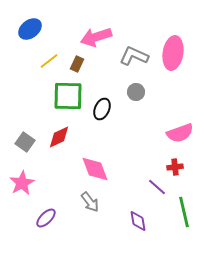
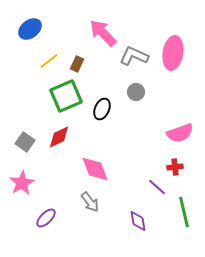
pink arrow: moved 7 px right, 4 px up; rotated 64 degrees clockwise
green square: moved 2 px left; rotated 24 degrees counterclockwise
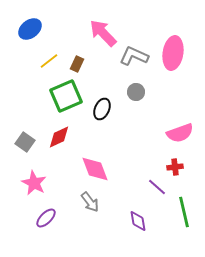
pink star: moved 12 px right; rotated 15 degrees counterclockwise
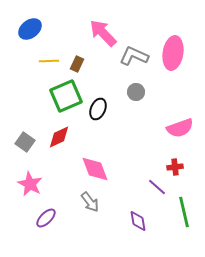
yellow line: rotated 36 degrees clockwise
black ellipse: moved 4 px left
pink semicircle: moved 5 px up
pink star: moved 4 px left, 1 px down
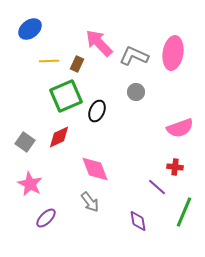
pink arrow: moved 4 px left, 10 px down
black ellipse: moved 1 px left, 2 px down
red cross: rotated 14 degrees clockwise
green line: rotated 36 degrees clockwise
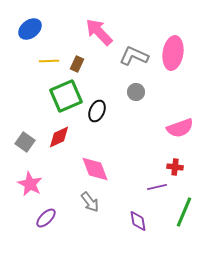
pink arrow: moved 11 px up
purple line: rotated 54 degrees counterclockwise
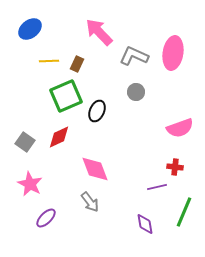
purple diamond: moved 7 px right, 3 px down
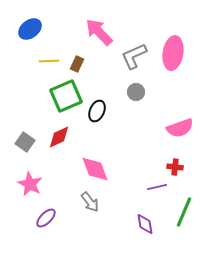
gray L-shape: rotated 48 degrees counterclockwise
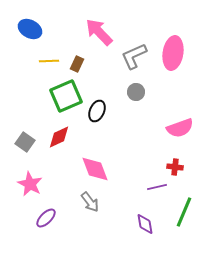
blue ellipse: rotated 65 degrees clockwise
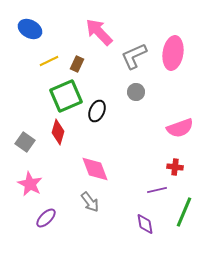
yellow line: rotated 24 degrees counterclockwise
red diamond: moved 1 px left, 5 px up; rotated 50 degrees counterclockwise
purple line: moved 3 px down
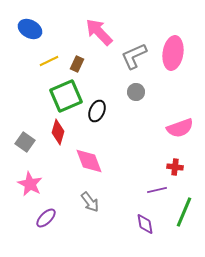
pink diamond: moved 6 px left, 8 px up
